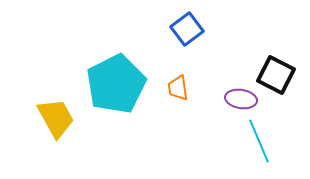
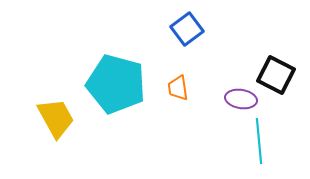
cyan pentagon: rotated 30 degrees counterclockwise
cyan line: rotated 18 degrees clockwise
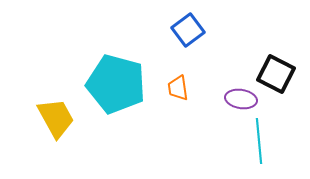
blue square: moved 1 px right, 1 px down
black square: moved 1 px up
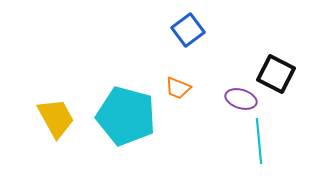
cyan pentagon: moved 10 px right, 32 px down
orange trapezoid: rotated 60 degrees counterclockwise
purple ellipse: rotated 8 degrees clockwise
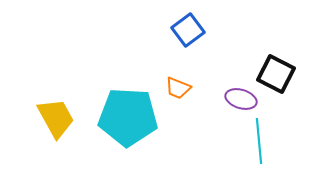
cyan pentagon: moved 2 px right, 1 px down; rotated 12 degrees counterclockwise
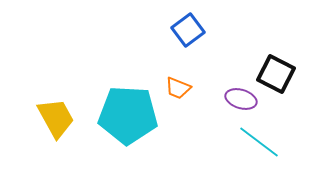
cyan pentagon: moved 2 px up
cyan line: moved 1 px down; rotated 48 degrees counterclockwise
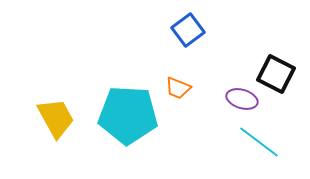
purple ellipse: moved 1 px right
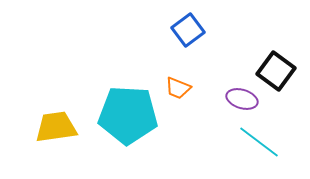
black square: moved 3 px up; rotated 9 degrees clockwise
yellow trapezoid: moved 9 px down; rotated 69 degrees counterclockwise
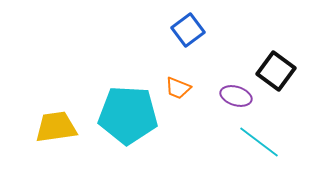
purple ellipse: moved 6 px left, 3 px up
